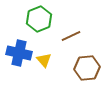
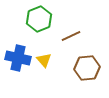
blue cross: moved 1 px left, 5 px down
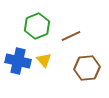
green hexagon: moved 2 px left, 7 px down
blue cross: moved 3 px down
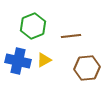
green hexagon: moved 4 px left
brown line: rotated 18 degrees clockwise
yellow triangle: rotated 42 degrees clockwise
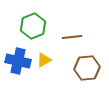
brown line: moved 1 px right, 1 px down
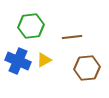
green hexagon: moved 2 px left; rotated 15 degrees clockwise
blue cross: rotated 10 degrees clockwise
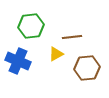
yellow triangle: moved 12 px right, 6 px up
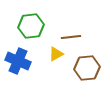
brown line: moved 1 px left
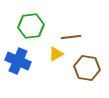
brown hexagon: rotated 15 degrees clockwise
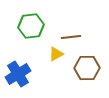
blue cross: moved 13 px down; rotated 35 degrees clockwise
brown hexagon: rotated 10 degrees counterclockwise
